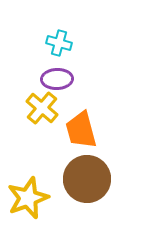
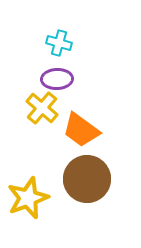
orange trapezoid: rotated 39 degrees counterclockwise
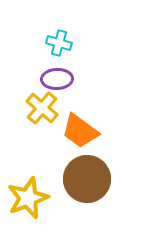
orange trapezoid: moved 1 px left, 1 px down
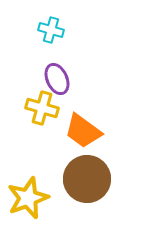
cyan cross: moved 8 px left, 13 px up
purple ellipse: rotated 68 degrees clockwise
yellow cross: rotated 24 degrees counterclockwise
orange trapezoid: moved 3 px right
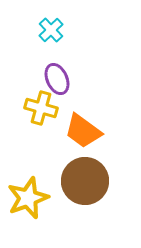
cyan cross: rotated 30 degrees clockwise
yellow cross: moved 1 px left
brown circle: moved 2 px left, 2 px down
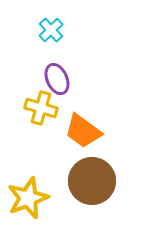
brown circle: moved 7 px right
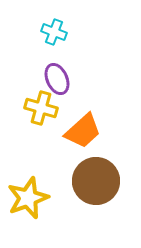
cyan cross: moved 3 px right, 2 px down; rotated 25 degrees counterclockwise
orange trapezoid: rotated 78 degrees counterclockwise
brown circle: moved 4 px right
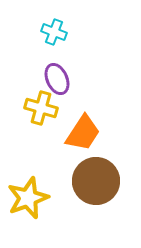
orange trapezoid: moved 2 px down; rotated 15 degrees counterclockwise
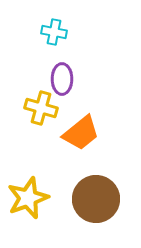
cyan cross: rotated 10 degrees counterclockwise
purple ellipse: moved 5 px right; rotated 24 degrees clockwise
orange trapezoid: moved 2 px left; rotated 18 degrees clockwise
brown circle: moved 18 px down
